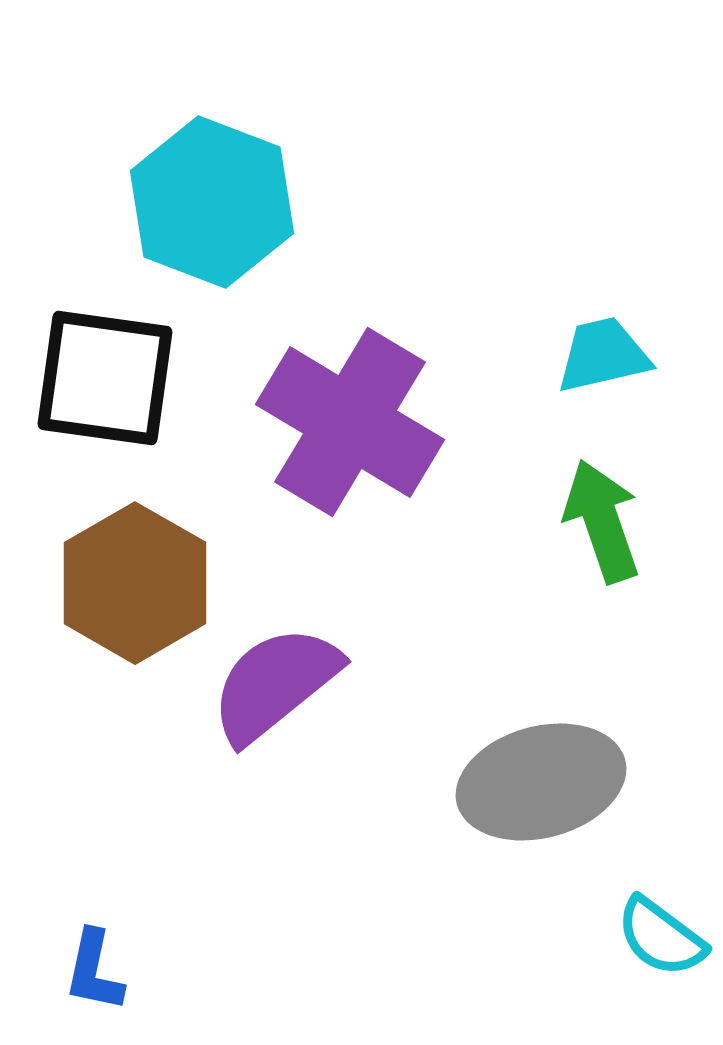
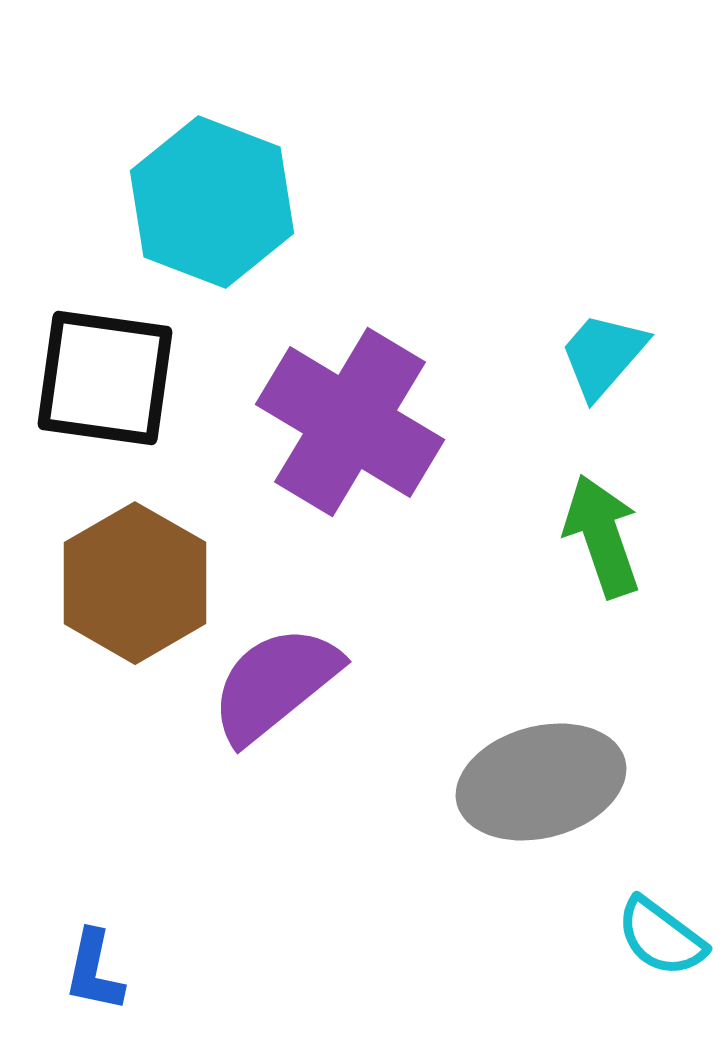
cyan trapezoid: rotated 36 degrees counterclockwise
green arrow: moved 15 px down
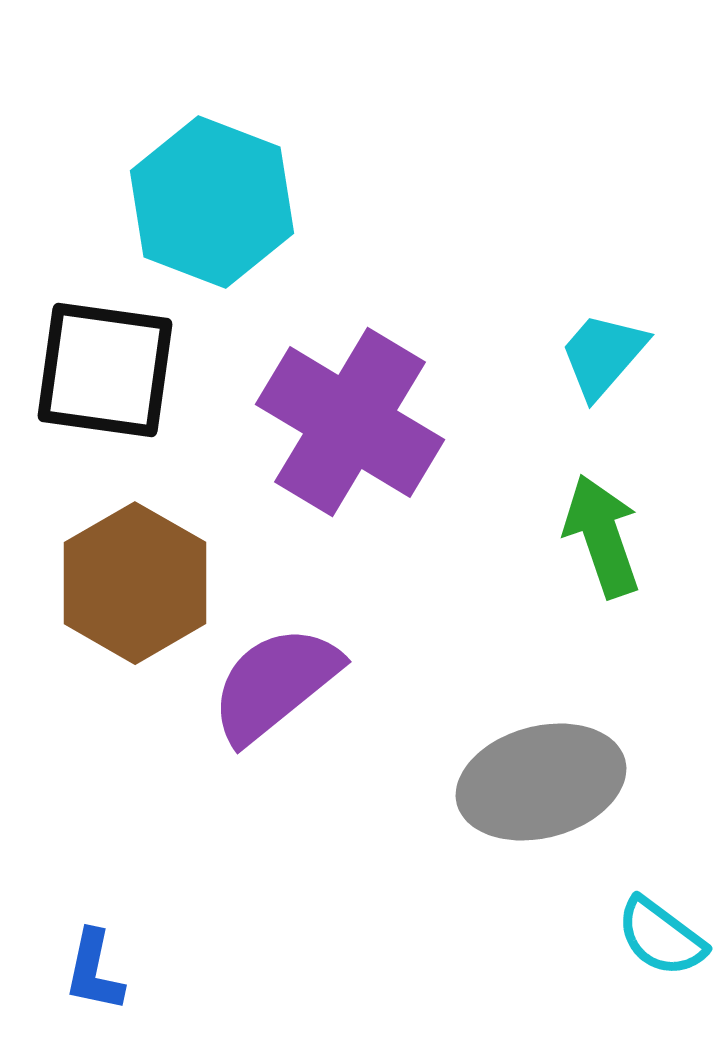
black square: moved 8 px up
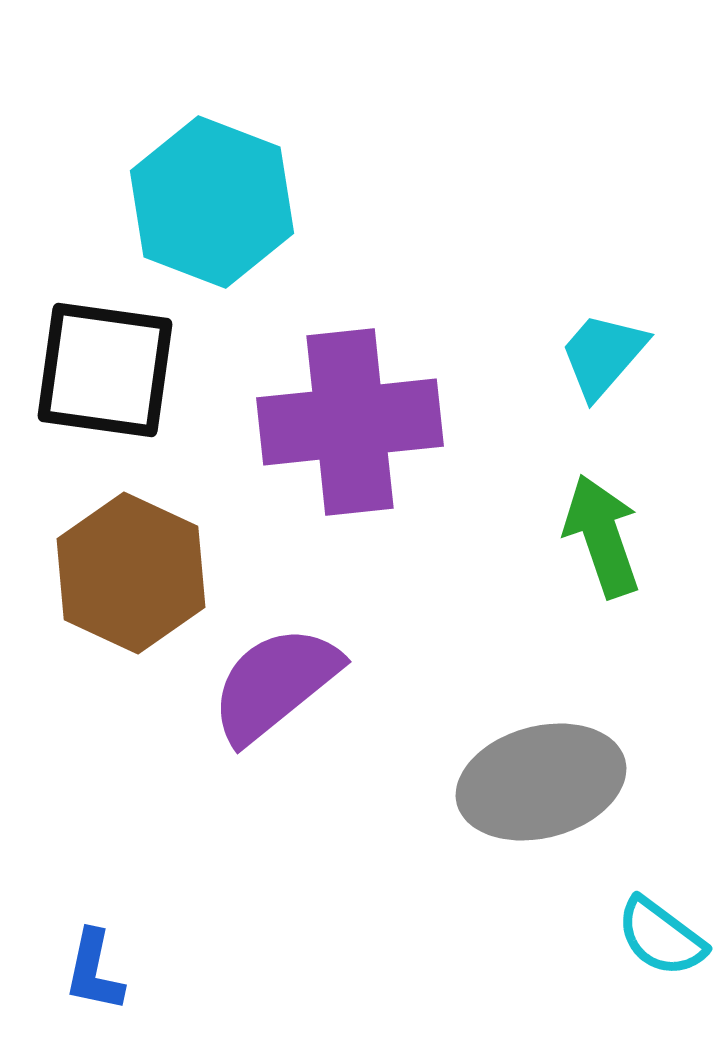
purple cross: rotated 37 degrees counterclockwise
brown hexagon: moved 4 px left, 10 px up; rotated 5 degrees counterclockwise
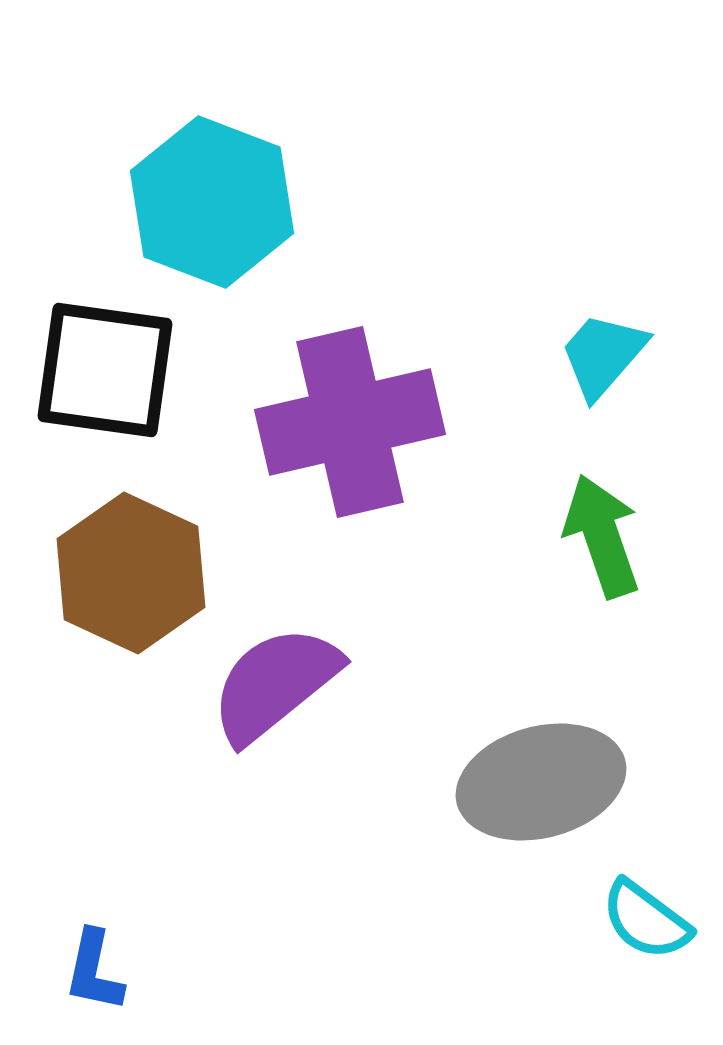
purple cross: rotated 7 degrees counterclockwise
cyan semicircle: moved 15 px left, 17 px up
